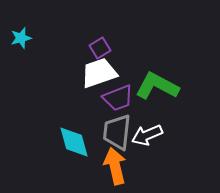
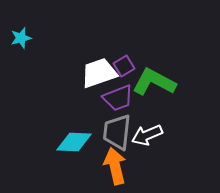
purple square: moved 24 px right, 18 px down
green L-shape: moved 3 px left, 4 px up
cyan diamond: rotated 72 degrees counterclockwise
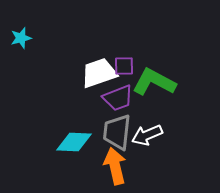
purple square: rotated 30 degrees clockwise
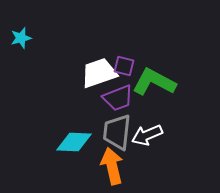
purple square: rotated 15 degrees clockwise
orange arrow: moved 3 px left
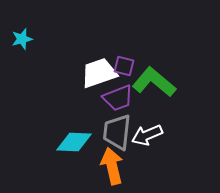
cyan star: moved 1 px right, 1 px down
green L-shape: rotated 12 degrees clockwise
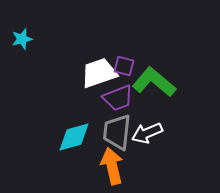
white arrow: moved 2 px up
cyan diamond: moved 5 px up; rotated 18 degrees counterclockwise
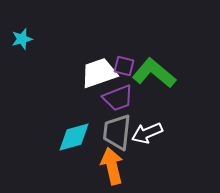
green L-shape: moved 9 px up
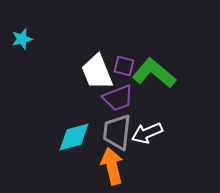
white trapezoid: moved 2 px left, 1 px up; rotated 93 degrees counterclockwise
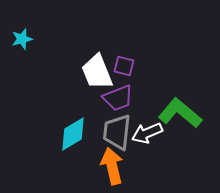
green L-shape: moved 26 px right, 40 px down
cyan diamond: moved 1 px left, 3 px up; rotated 15 degrees counterclockwise
